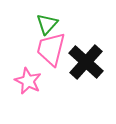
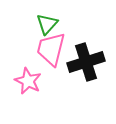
black cross: rotated 30 degrees clockwise
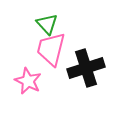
green triangle: rotated 25 degrees counterclockwise
black cross: moved 6 px down
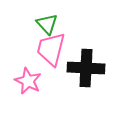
black cross: rotated 21 degrees clockwise
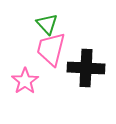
pink star: moved 3 px left; rotated 12 degrees clockwise
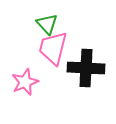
pink trapezoid: moved 2 px right, 1 px up
pink star: moved 1 px down; rotated 12 degrees clockwise
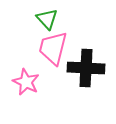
green triangle: moved 5 px up
pink star: moved 1 px right; rotated 24 degrees counterclockwise
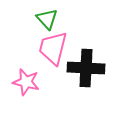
pink star: rotated 12 degrees counterclockwise
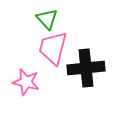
black cross: rotated 9 degrees counterclockwise
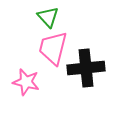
green triangle: moved 1 px right, 2 px up
